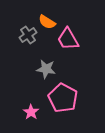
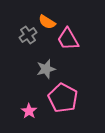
gray star: rotated 24 degrees counterclockwise
pink star: moved 2 px left, 1 px up
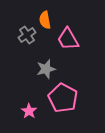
orange semicircle: moved 2 px left, 2 px up; rotated 48 degrees clockwise
gray cross: moved 1 px left
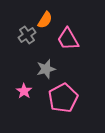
orange semicircle: rotated 138 degrees counterclockwise
pink pentagon: rotated 16 degrees clockwise
pink star: moved 5 px left, 20 px up
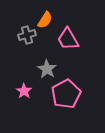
gray cross: rotated 18 degrees clockwise
gray star: moved 1 px right; rotated 24 degrees counterclockwise
pink pentagon: moved 3 px right, 4 px up
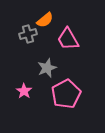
orange semicircle: rotated 18 degrees clockwise
gray cross: moved 1 px right, 1 px up
gray star: moved 1 px up; rotated 18 degrees clockwise
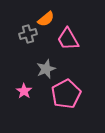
orange semicircle: moved 1 px right, 1 px up
gray star: moved 1 px left, 1 px down
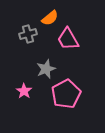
orange semicircle: moved 4 px right, 1 px up
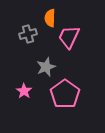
orange semicircle: rotated 132 degrees clockwise
pink trapezoid: moved 1 px right, 2 px up; rotated 55 degrees clockwise
gray star: moved 2 px up
pink pentagon: moved 1 px left; rotated 8 degrees counterclockwise
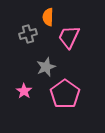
orange semicircle: moved 2 px left, 1 px up
